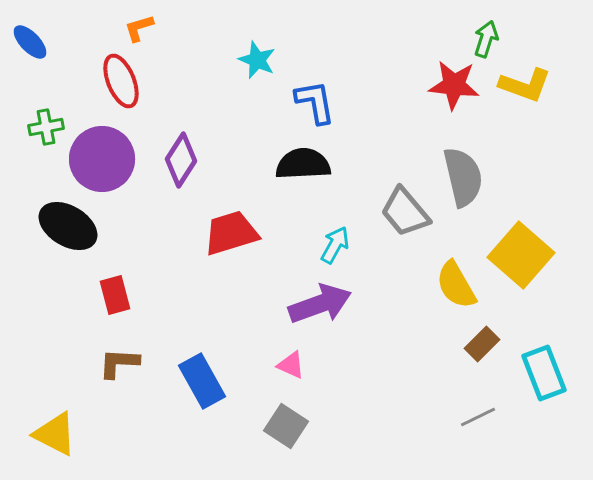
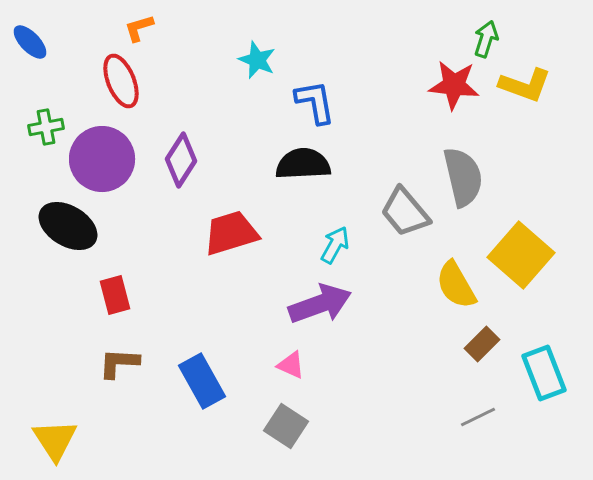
yellow triangle: moved 6 px down; rotated 30 degrees clockwise
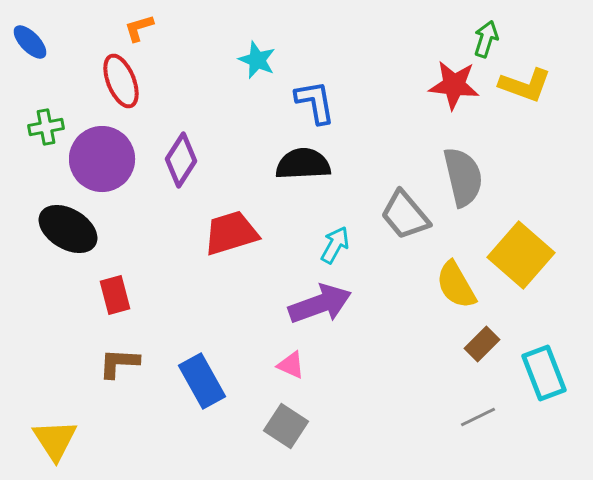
gray trapezoid: moved 3 px down
black ellipse: moved 3 px down
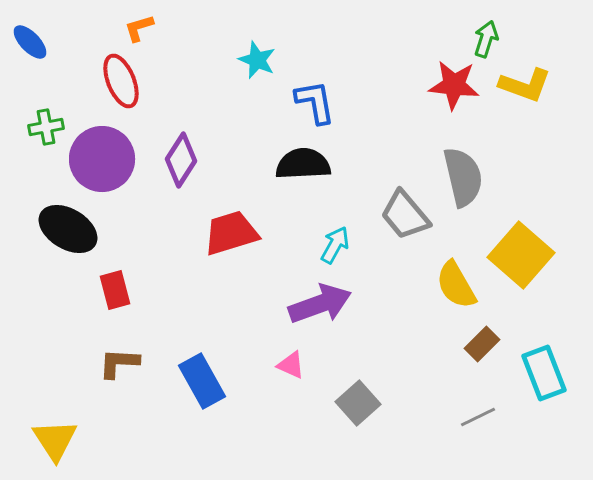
red rectangle: moved 5 px up
gray square: moved 72 px right, 23 px up; rotated 15 degrees clockwise
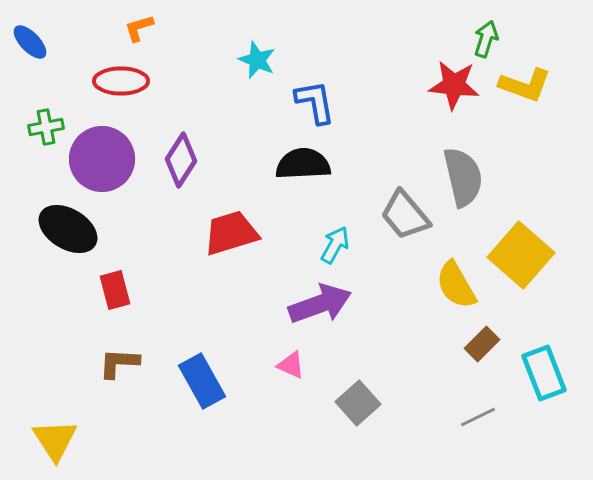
red ellipse: rotated 68 degrees counterclockwise
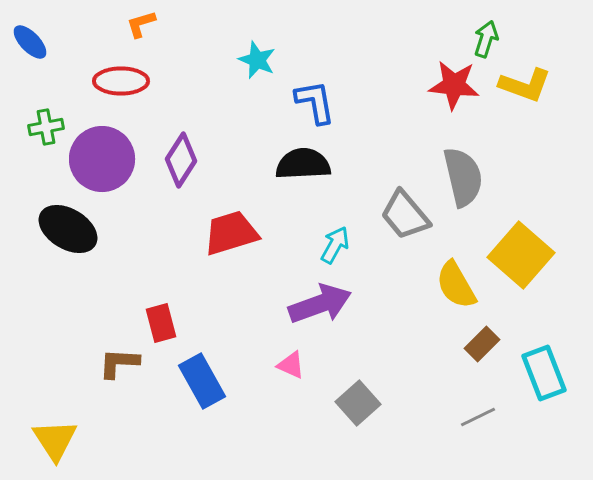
orange L-shape: moved 2 px right, 4 px up
red rectangle: moved 46 px right, 33 px down
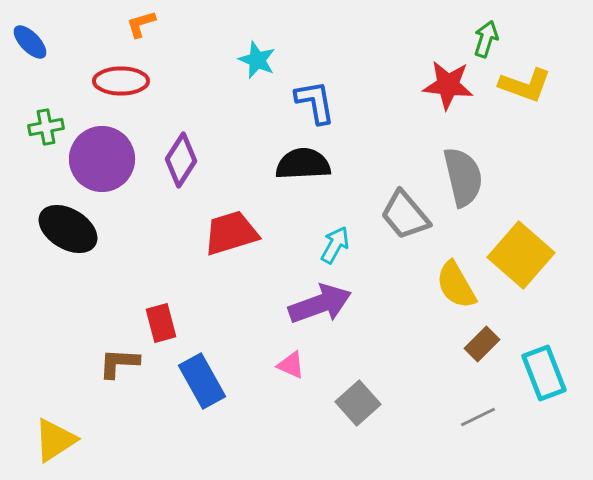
red star: moved 6 px left
yellow triangle: rotated 30 degrees clockwise
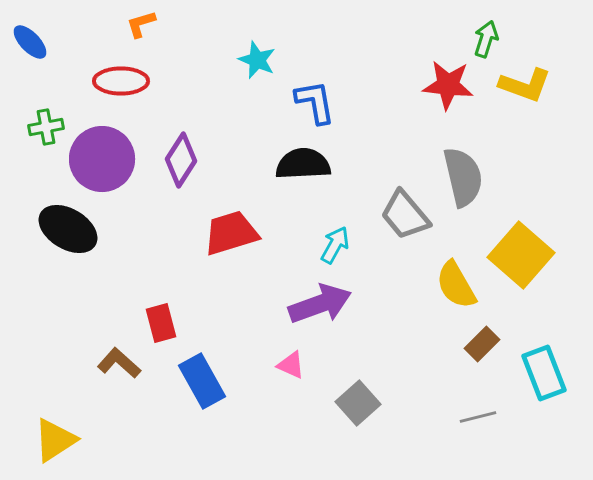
brown L-shape: rotated 39 degrees clockwise
gray line: rotated 12 degrees clockwise
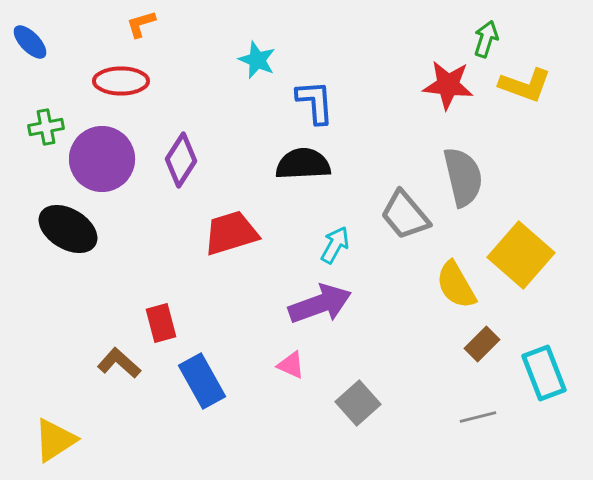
blue L-shape: rotated 6 degrees clockwise
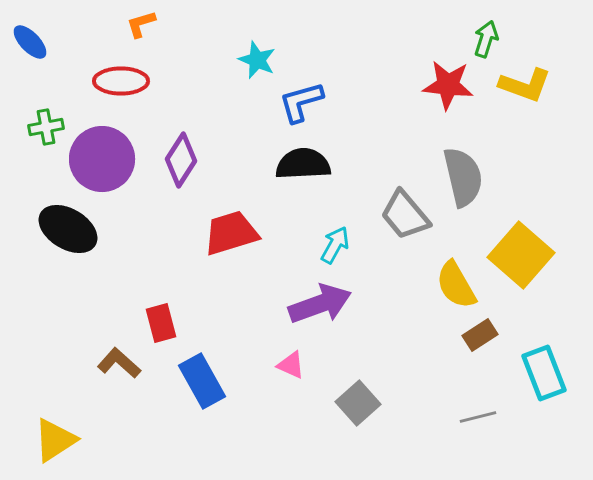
blue L-shape: moved 14 px left; rotated 102 degrees counterclockwise
brown rectangle: moved 2 px left, 9 px up; rotated 12 degrees clockwise
